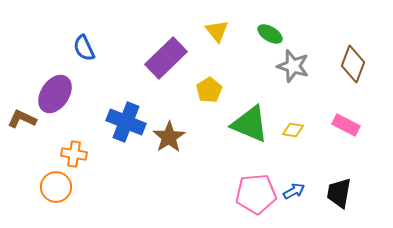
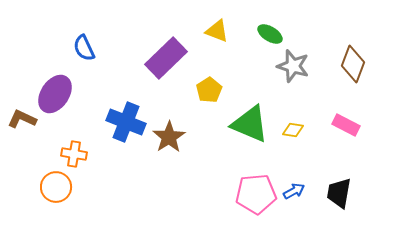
yellow triangle: rotated 30 degrees counterclockwise
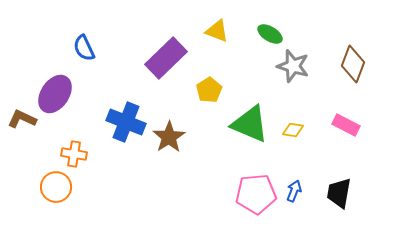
blue arrow: rotated 40 degrees counterclockwise
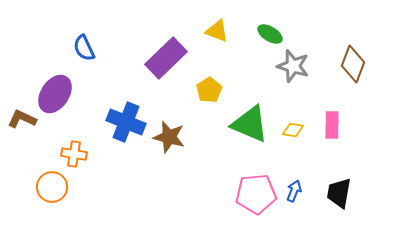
pink rectangle: moved 14 px left; rotated 64 degrees clockwise
brown star: rotated 24 degrees counterclockwise
orange circle: moved 4 px left
